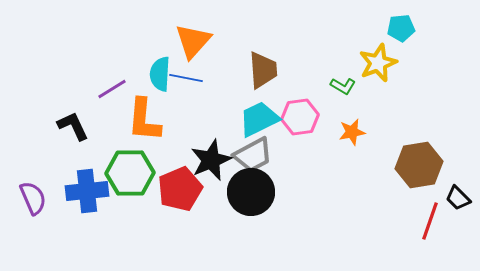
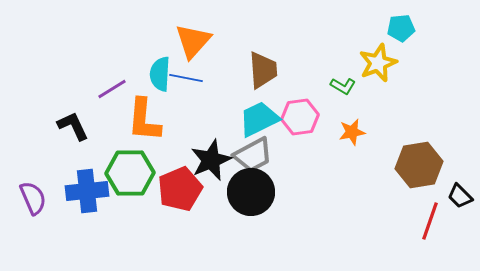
black trapezoid: moved 2 px right, 2 px up
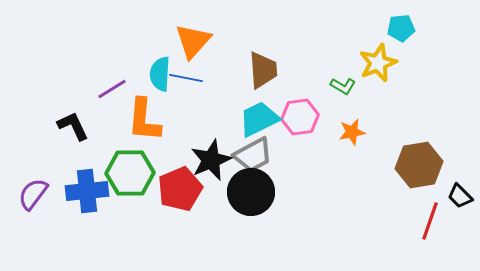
purple semicircle: moved 4 px up; rotated 120 degrees counterclockwise
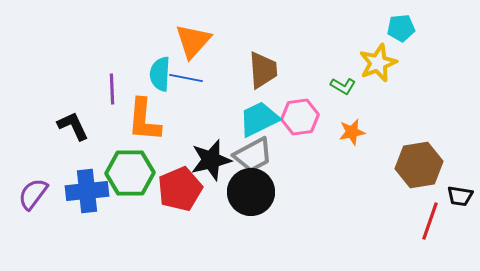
purple line: rotated 60 degrees counterclockwise
black star: rotated 9 degrees clockwise
black trapezoid: rotated 36 degrees counterclockwise
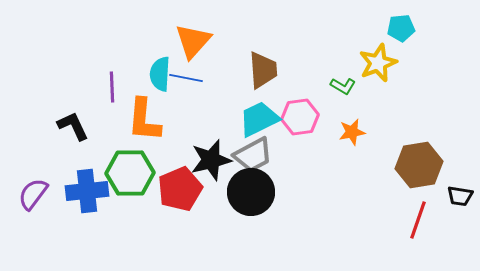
purple line: moved 2 px up
red line: moved 12 px left, 1 px up
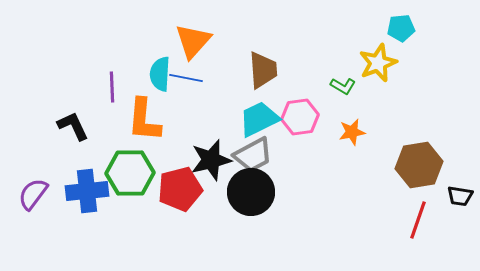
red pentagon: rotated 9 degrees clockwise
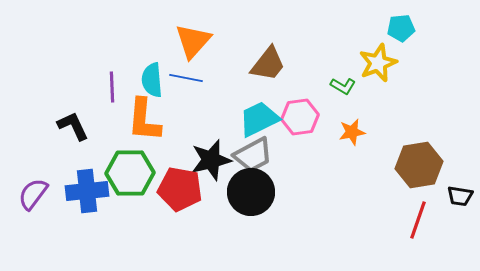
brown trapezoid: moved 5 px right, 6 px up; rotated 42 degrees clockwise
cyan semicircle: moved 8 px left, 6 px down; rotated 8 degrees counterclockwise
red pentagon: rotated 24 degrees clockwise
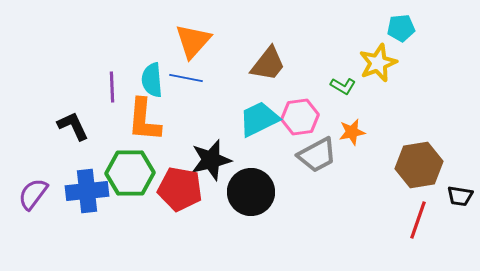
gray trapezoid: moved 64 px right
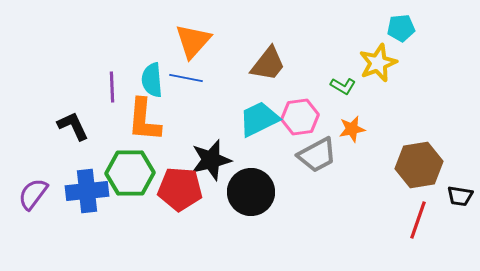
orange star: moved 3 px up
red pentagon: rotated 6 degrees counterclockwise
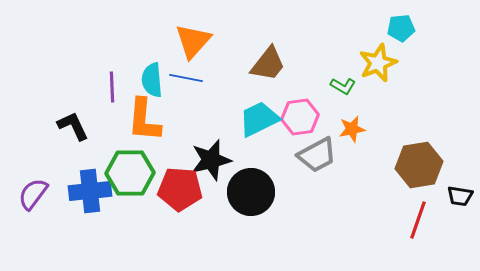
blue cross: moved 3 px right
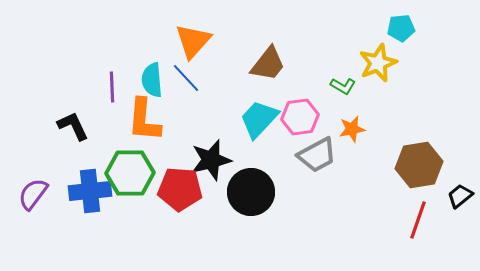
blue line: rotated 36 degrees clockwise
cyan trapezoid: rotated 21 degrees counterclockwise
black trapezoid: rotated 132 degrees clockwise
